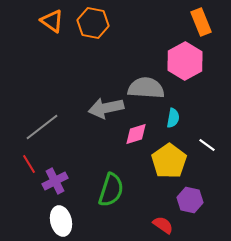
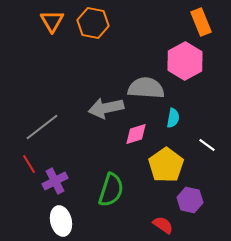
orange triangle: rotated 25 degrees clockwise
yellow pentagon: moved 3 px left, 4 px down
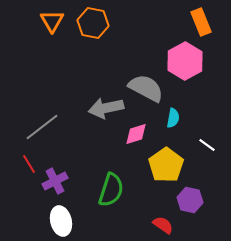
gray semicircle: rotated 24 degrees clockwise
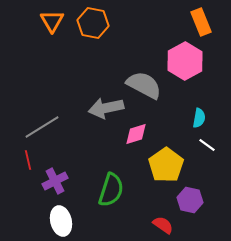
gray semicircle: moved 2 px left, 3 px up
cyan semicircle: moved 26 px right
gray line: rotated 6 degrees clockwise
red line: moved 1 px left, 4 px up; rotated 18 degrees clockwise
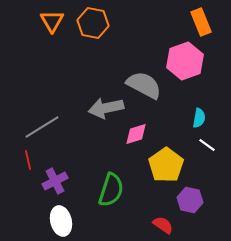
pink hexagon: rotated 9 degrees clockwise
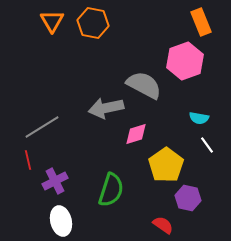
cyan semicircle: rotated 90 degrees clockwise
white line: rotated 18 degrees clockwise
purple hexagon: moved 2 px left, 2 px up
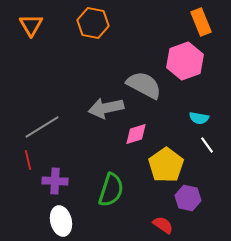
orange triangle: moved 21 px left, 4 px down
purple cross: rotated 30 degrees clockwise
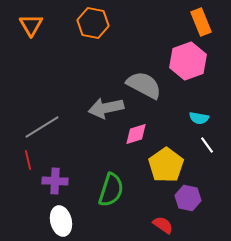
pink hexagon: moved 3 px right
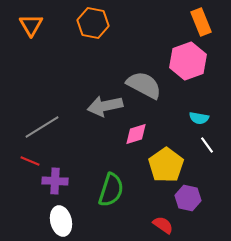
gray arrow: moved 1 px left, 2 px up
red line: moved 2 px right, 1 px down; rotated 54 degrees counterclockwise
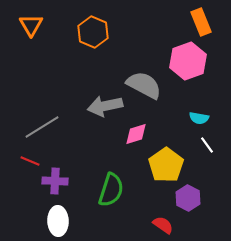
orange hexagon: moved 9 px down; rotated 12 degrees clockwise
purple hexagon: rotated 15 degrees clockwise
white ellipse: moved 3 px left; rotated 12 degrees clockwise
